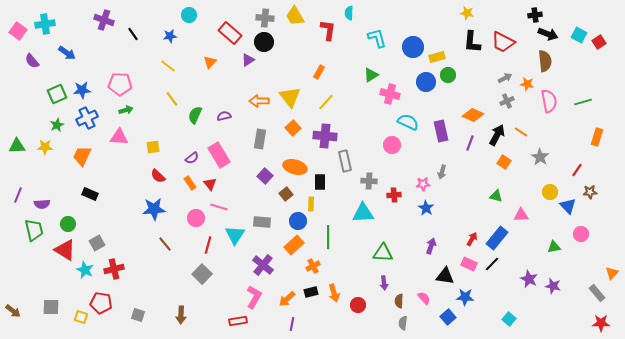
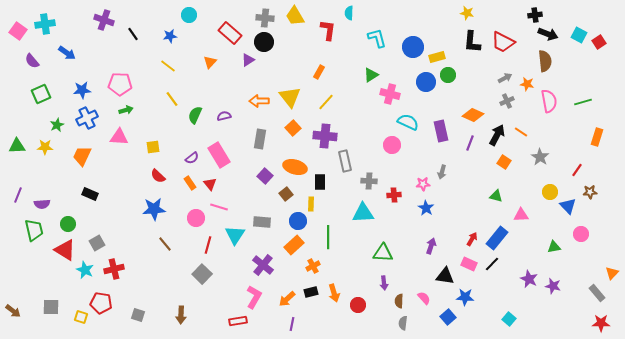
green square at (57, 94): moved 16 px left
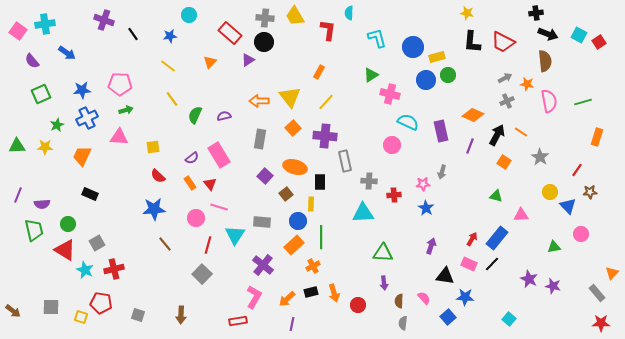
black cross at (535, 15): moved 1 px right, 2 px up
blue circle at (426, 82): moved 2 px up
purple line at (470, 143): moved 3 px down
green line at (328, 237): moved 7 px left
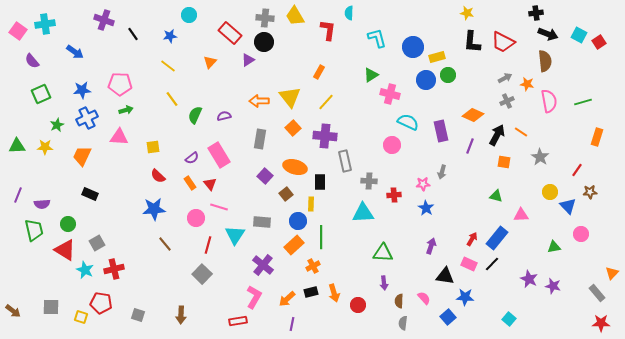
blue arrow at (67, 53): moved 8 px right, 1 px up
orange square at (504, 162): rotated 24 degrees counterclockwise
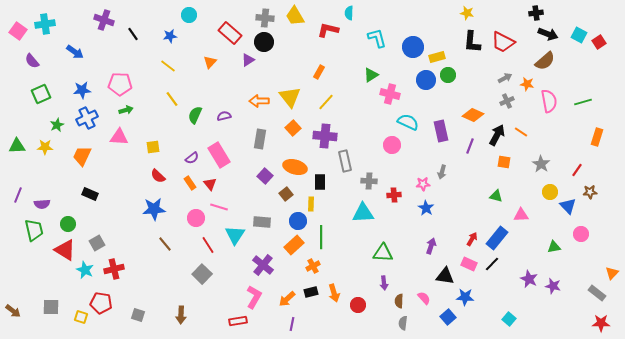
red L-shape at (328, 30): rotated 85 degrees counterclockwise
brown semicircle at (545, 61): rotated 55 degrees clockwise
gray star at (540, 157): moved 1 px right, 7 px down
red line at (208, 245): rotated 48 degrees counterclockwise
gray rectangle at (597, 293): rotated 12 degrees counterclockwise
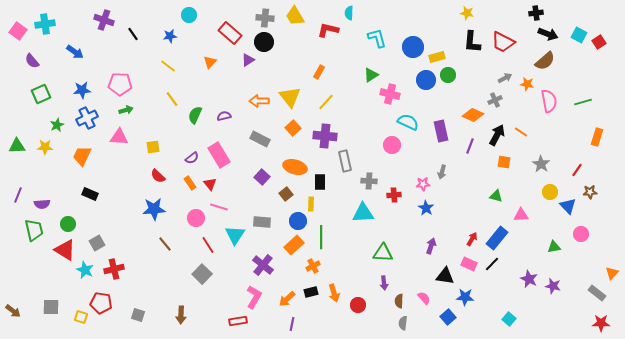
gray cross at (507, 101): moved 12 px left, 1 px up
gray rectangle at (260, 139): rotated 72 degrees counterclockwise
purple square at (265, 176): moved 3 px left, 1 px down
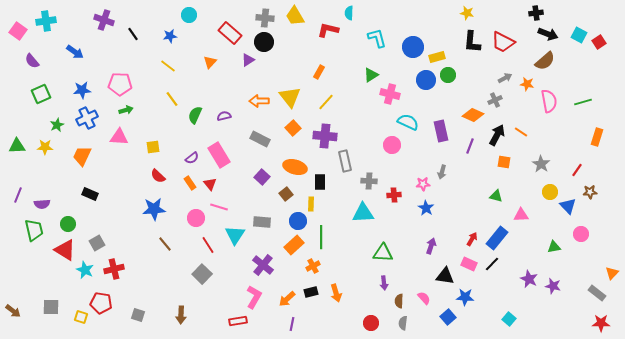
cyan cross at (45, 24): moved 1 px right, 3 px up
orange arrow at (334, 293): moved 2 px right
red circle at (358, 305): moved 13 px right, 18 px down
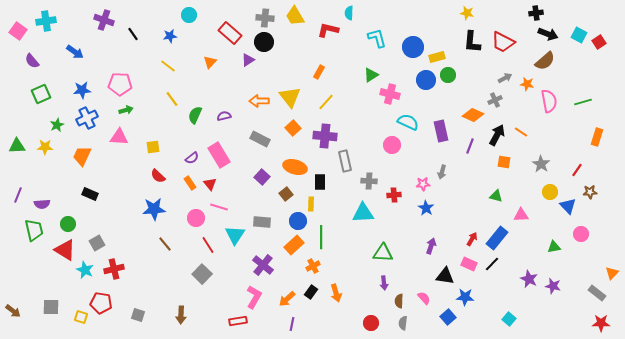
black rectangle at (311, 292): rotated 40 degrees counterclockwise
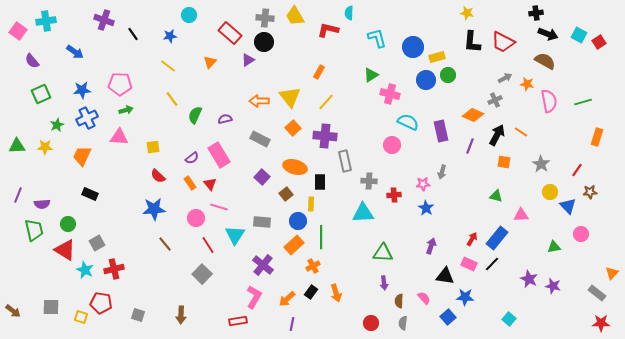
brown semicircle at (545, 61): rotated 110 degrees counterclockwise
purple semicircle at (224, 116): moved 1 px right, 3 px down
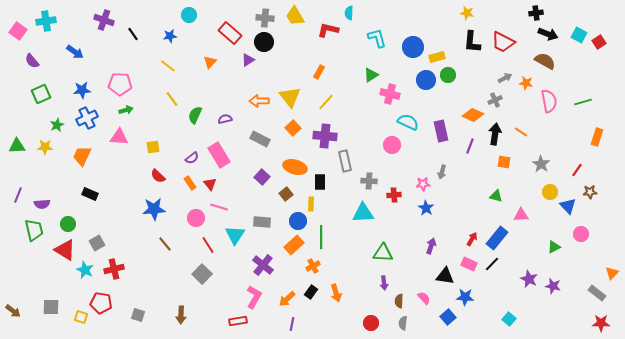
orange star at (527, 84): moved 1 px left, 1 px up
black arrow at (497, 135): moved 2 px left, 1 px up; rotated 20 degrees counterclockwise
green triangle at (554, 247): rotated 16 degrees counterclockwise
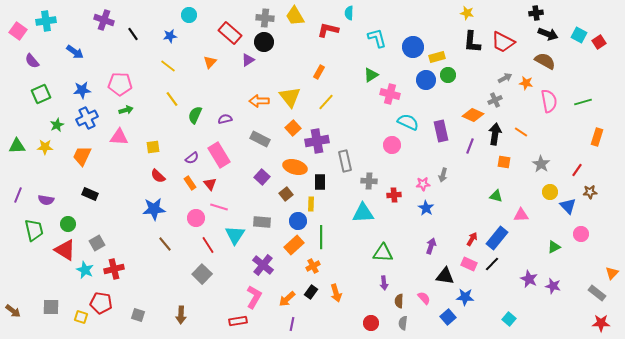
purple cross at (325, 136): moved 8 px left, 5 px down; rotated 15 degrees counterclockwise
gray arrow at (442, 172): moved 1 px right, 3 px down
purple semicircle at (42, 204): moved 4 px right, 4 px up; rotated 14 degrees clockwise
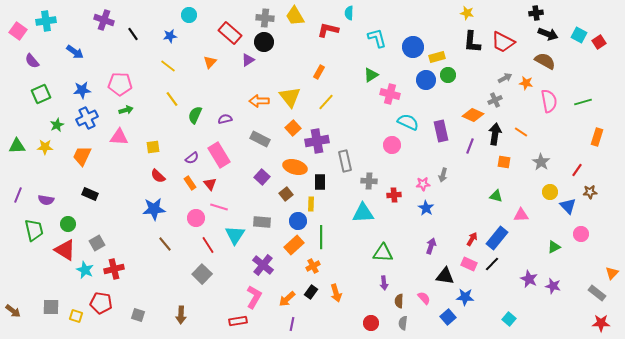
gray star at (541, 164): moved 2 px up
yellow square at (81, 317): moved 5 px left, 1 px up
